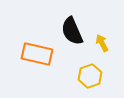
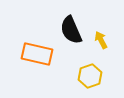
black semicircle: moved 1 px left, 1 px up
yellow arrow: moved 1 px left, 3 px up
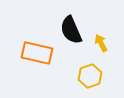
yellow arrow: moved 3 px down
orange rectangle: moved 1 px up
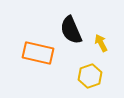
orange rectangle: moved 1 px right
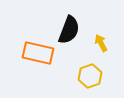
black semicircle: moved 2 px left; rotated 136 degrees counterclockwise
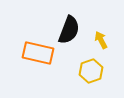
yellow arrow: moved 3 px up
yellow hexagon: moved 1 px right, 5 px up
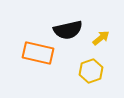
black semicircle: moved 1 px left; rotated 56 degrees clockwise
yellow arrow: moved 2 px up; rotated 78 degrees clockwise
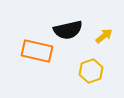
yellow arrow: moved 3 px right, 2 px up
orange rectangle: moved 1 px left, 2 px up
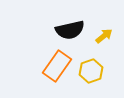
black semicircle: moved 2 px right
orange rectangle: moved 20 px right, 15 px down; rotated 68 degrees counterclockwise
